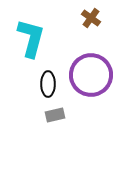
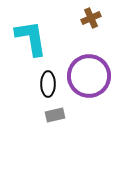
brown cross: rotated 30 degrees clockwise
cyan L-shape: rotated 24 degrees counterclockwise
purple circle: moved 2 px left, 1 px down
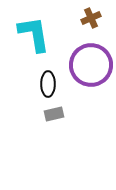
cyan L-shape: moved 3 px right, 4 px up
purple circle: moved 2 px right, 11 px up
gray rectangle: moved 1 px left, 1 px up
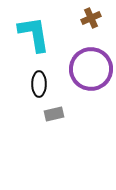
purple circle: moved 4 px down
black ellipse: moved 9 px left
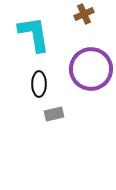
brown cross: moved 7 px left, 4 px up
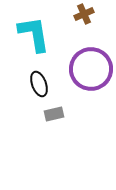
black ellipse: rotated 20 degrees counterclockwise
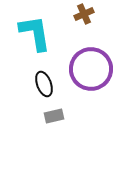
cyan L-shape: moved 1 px right, 1 px up
black ellipse: moved 5 px right
gray rectangle: moved 2 px down
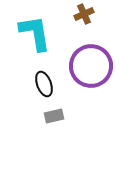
purple circle: moved 3 px up
